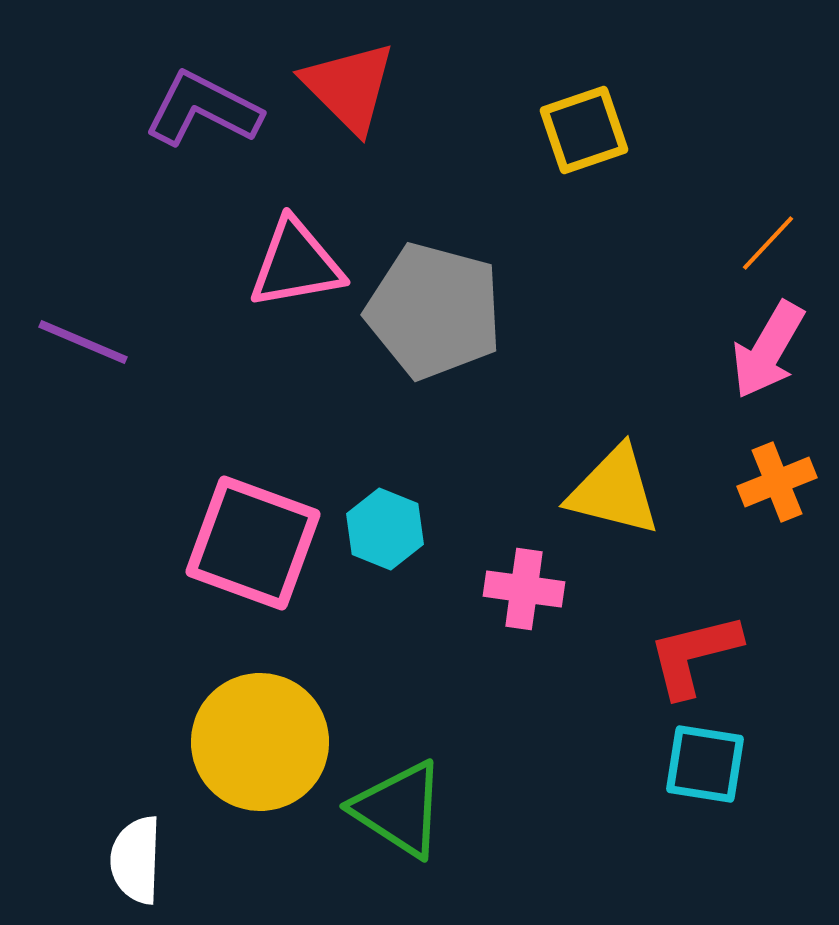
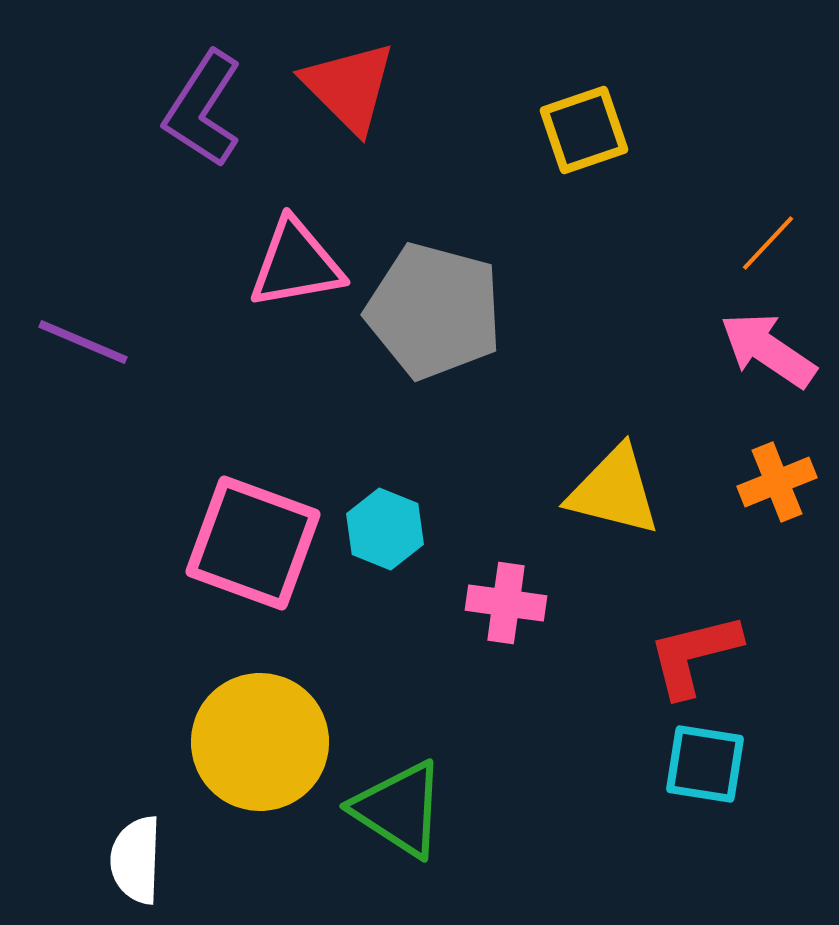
purple L-shape: rotated 84 degrees counterclockwise
pink arrow: rotated 94 degrees clockwise
pink cross: moved 18 px left, 14 px down
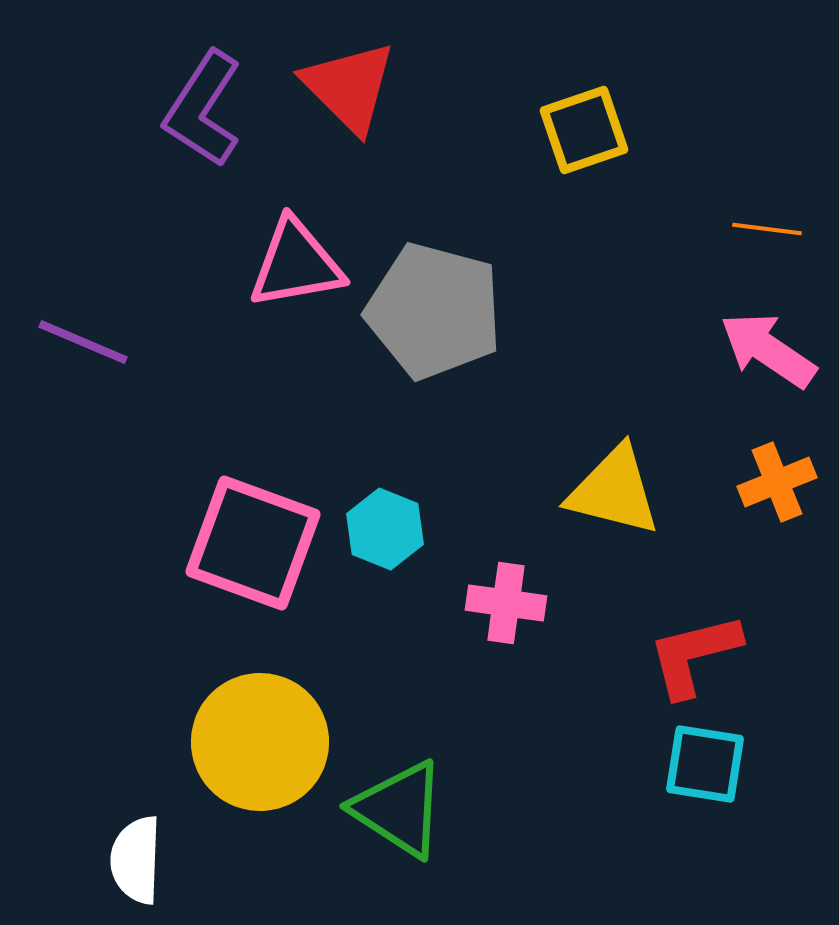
orange line: moved 1 px left, 14 px up; rotated 54 degrees clockwise
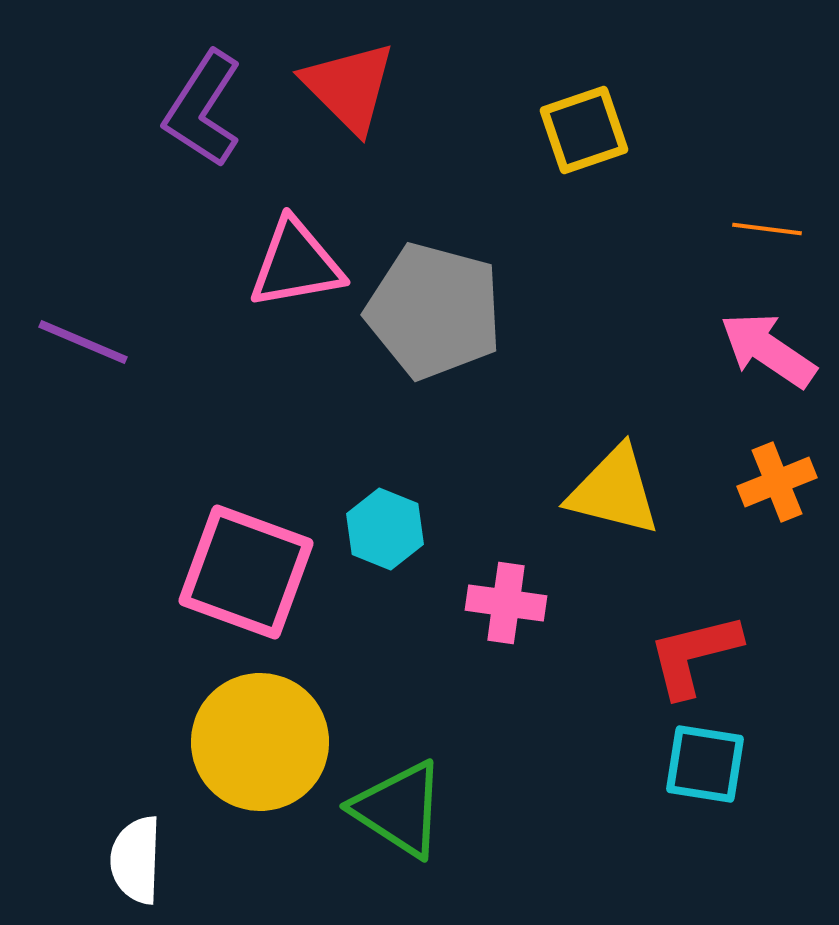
pink square: moved 7 px left, 29 px down
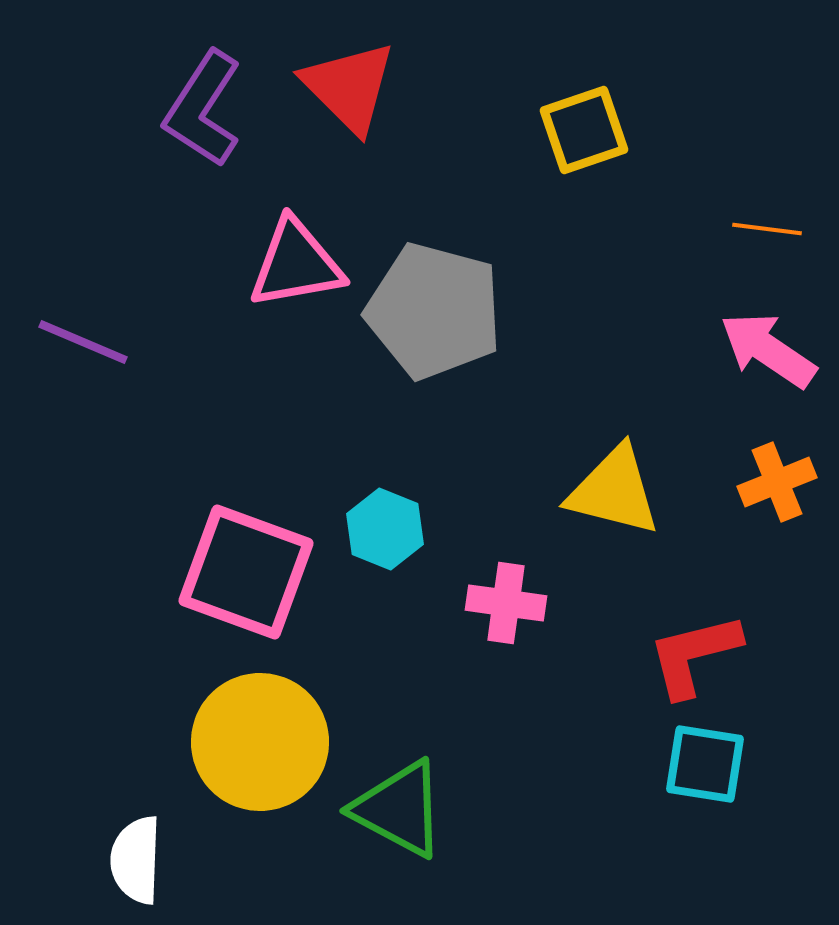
green triangle: rotated 5 degrees counterclockwise
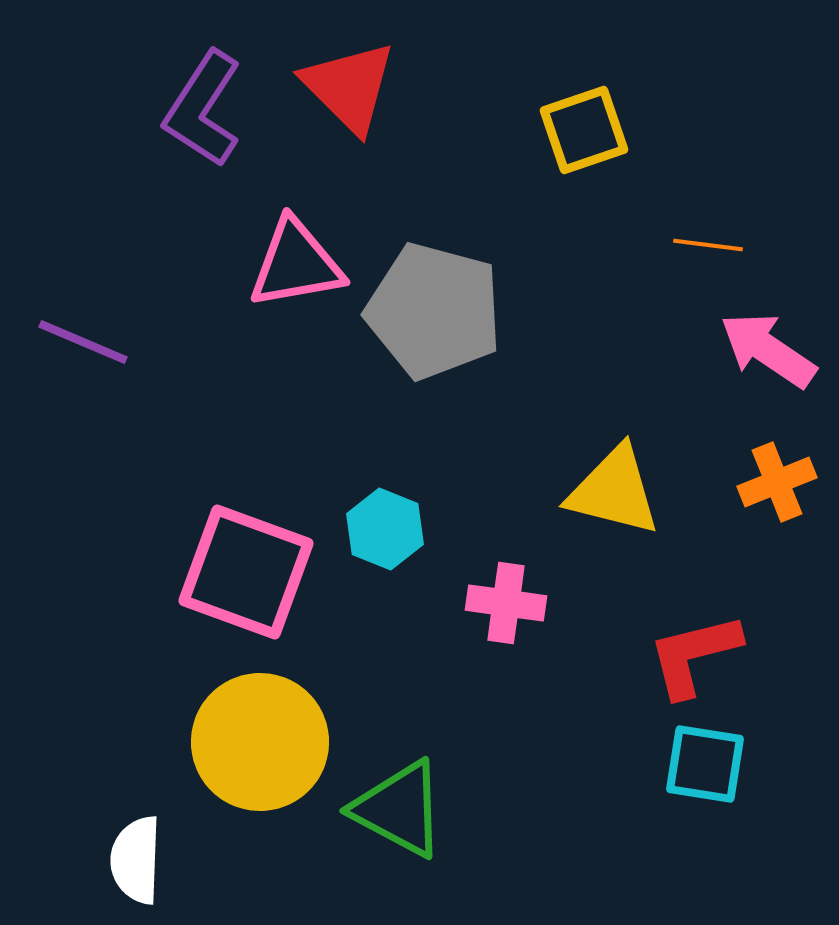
orange line: moved 59 px left, 16 px down
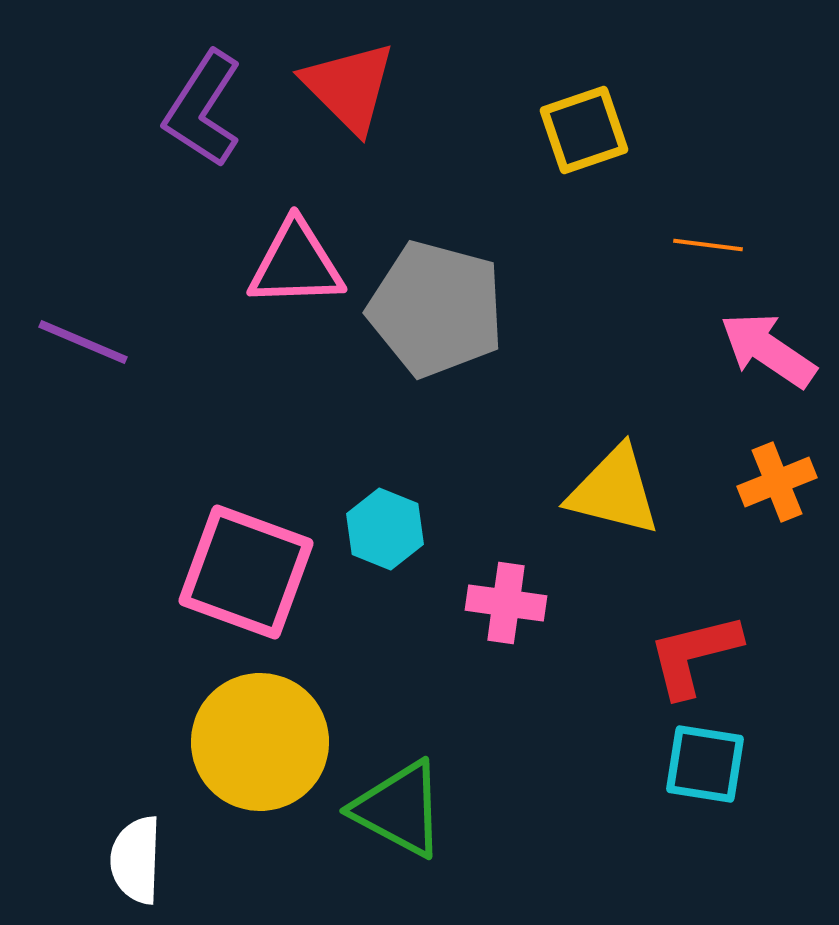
pink triangle: rotated 8 degrees clockwise
gray pentagon: moved 2 px right, 2 px up
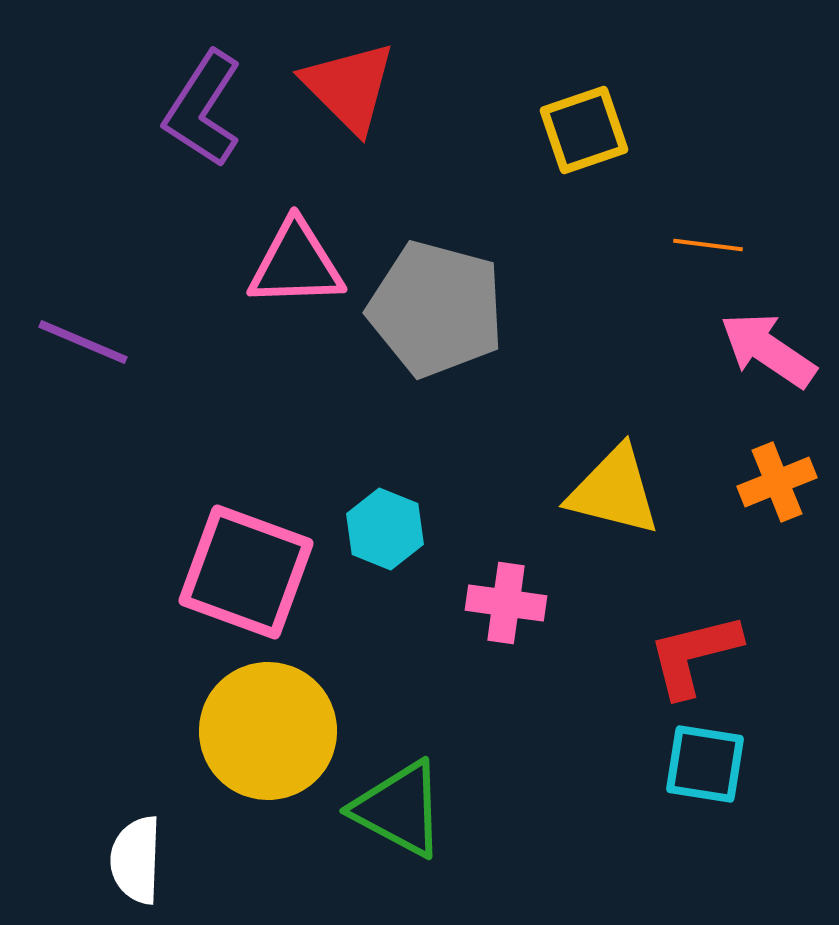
yellow circle: moved 8 px right, 11 px up
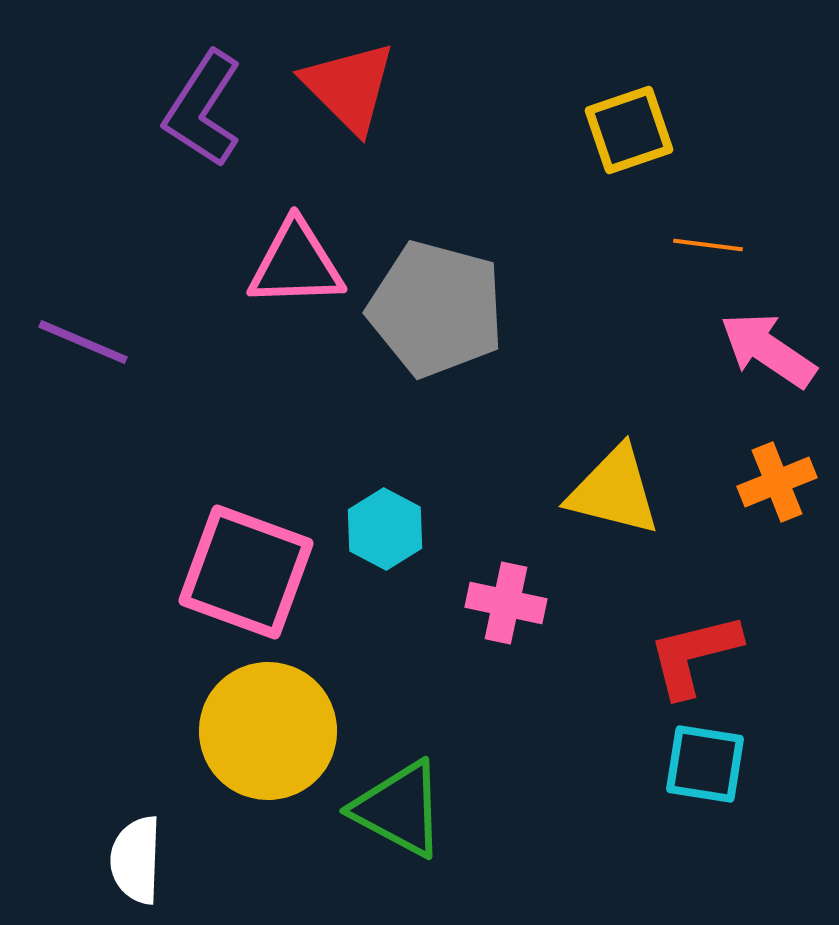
yellow square: moved 45 px right
cyan hexagon: rotated 6 degrees clockwise
pink cross: rotated 4 degrees clockwise
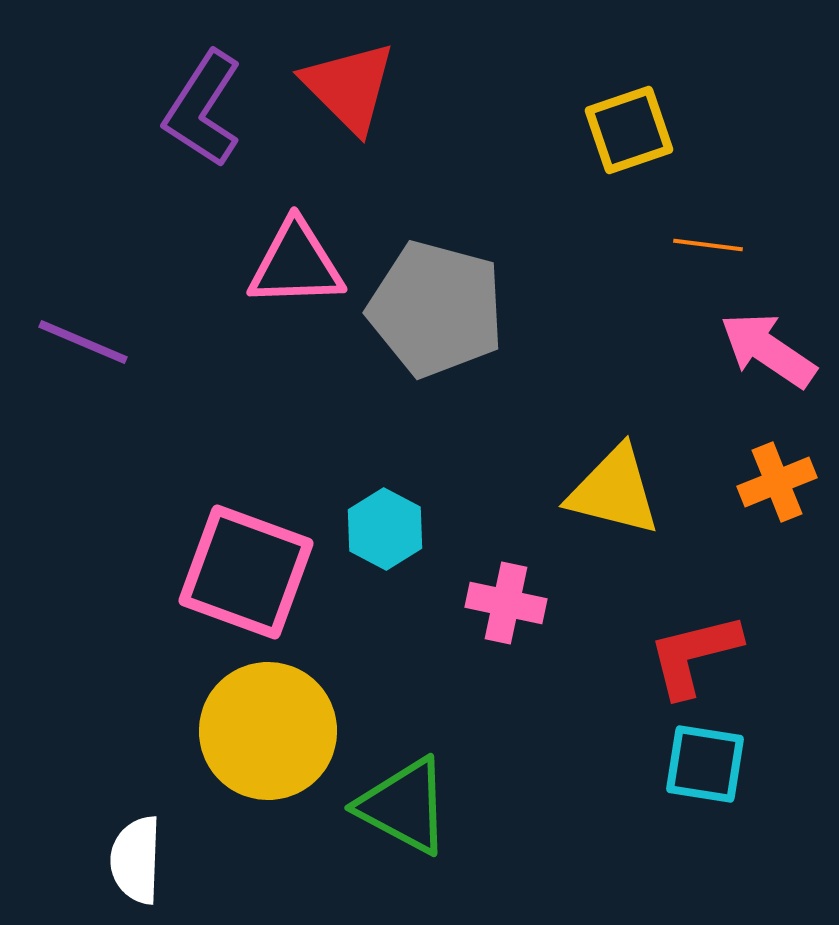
green triangle: moved 5 px right, 3 px up
